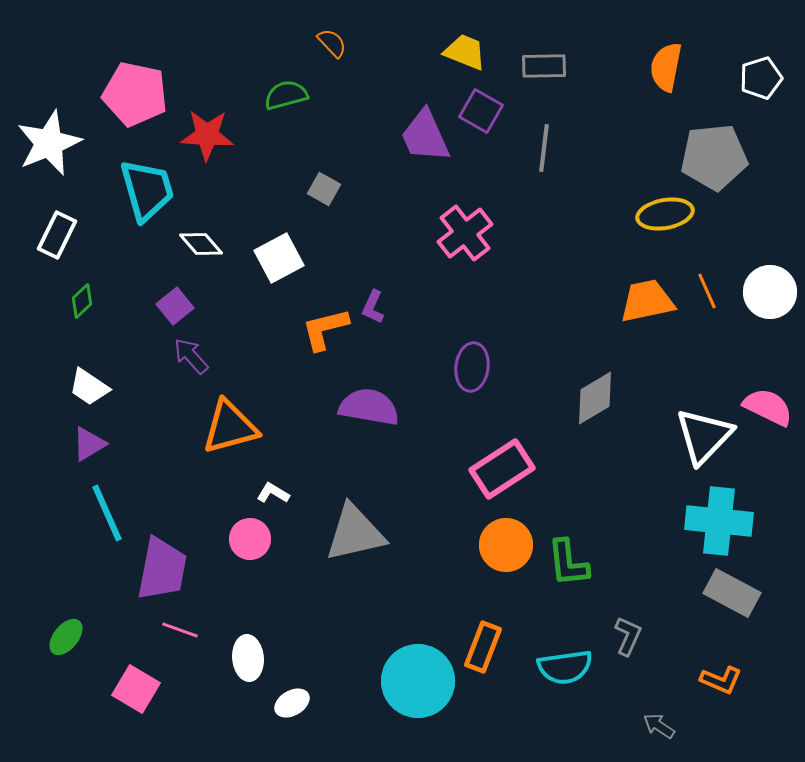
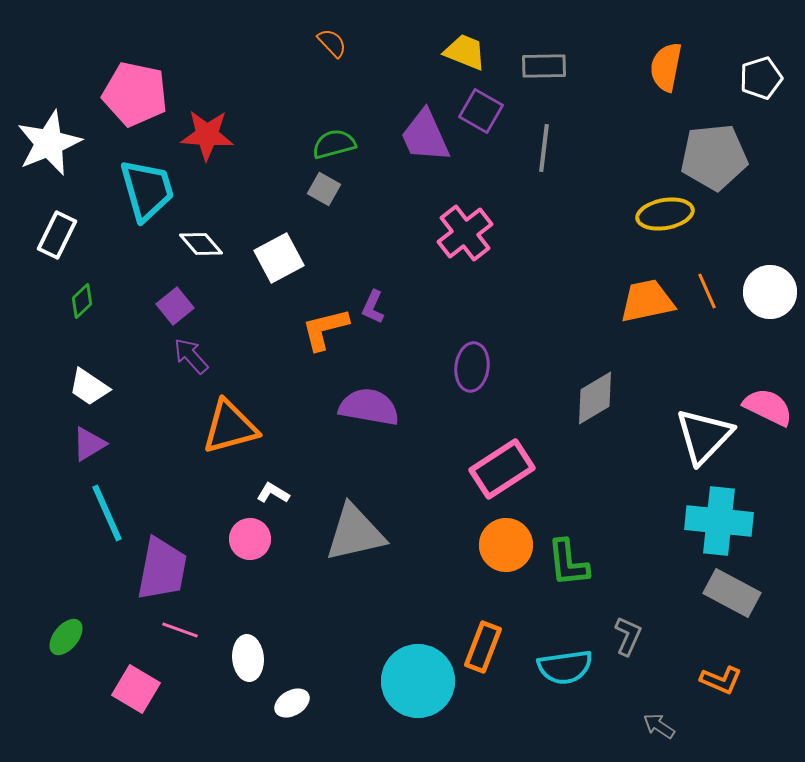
green semicircle at (286, 95): moved 48 px right, 49 px down
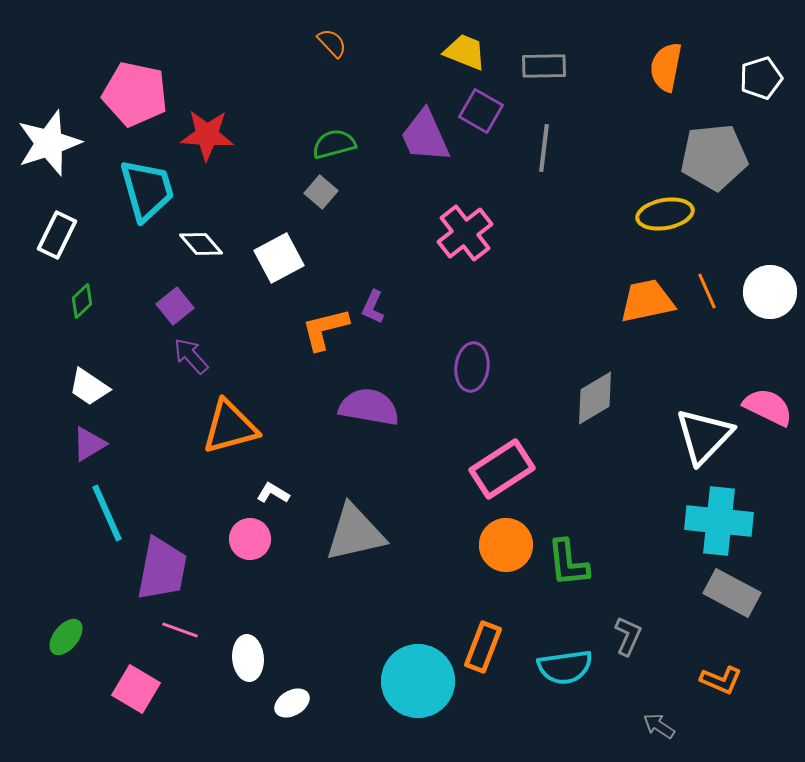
white star at (49, 143): rotated 4 degrees clockwise
gray square at (324, 189): moved 3 px left, 3 px down; rotated 12 degrees clockwise
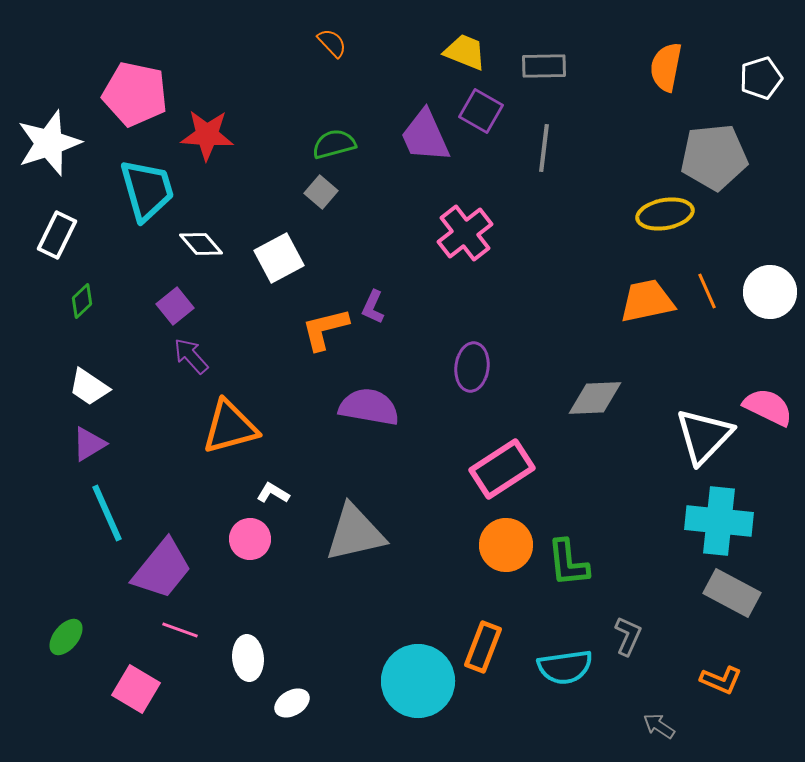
gray diamond at (595, 398): rotated 28 degrees clockwise
purple trapezoid at (162, 569): rotated 28 degrees clockwise
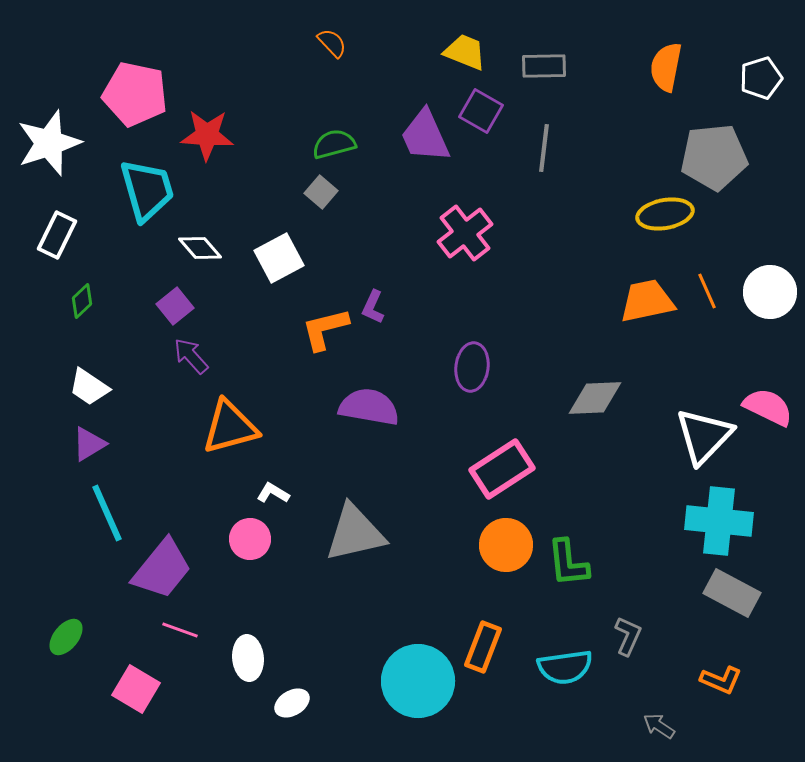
white diamond at (201, 244): moved 1 px left, 4 px down
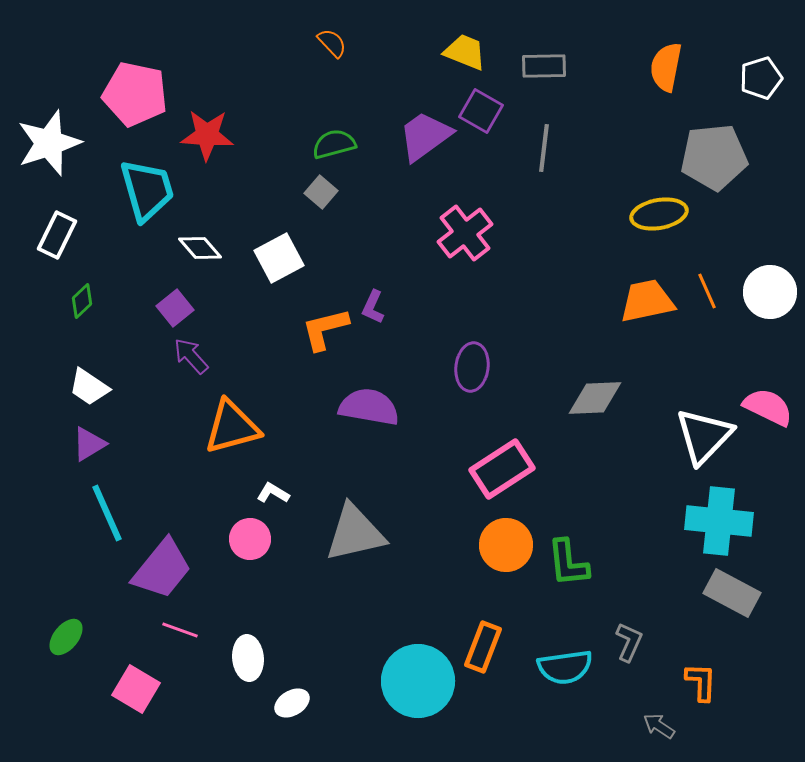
purple trapezoid at (425, 136): rotated 78 degrees clockwise
yellow ellipse at (665, 214): moved 6 px left
purple square at (175, 306): moved 2 px down
orange triangle at (230, 427): moved 2 px right
gray L-shape at (628, 636): moved 1 px right, 6 px down
orange L-shape at (721, 680): moved 20 px left, 2 px down; rotated 111 degrees counterclockwise
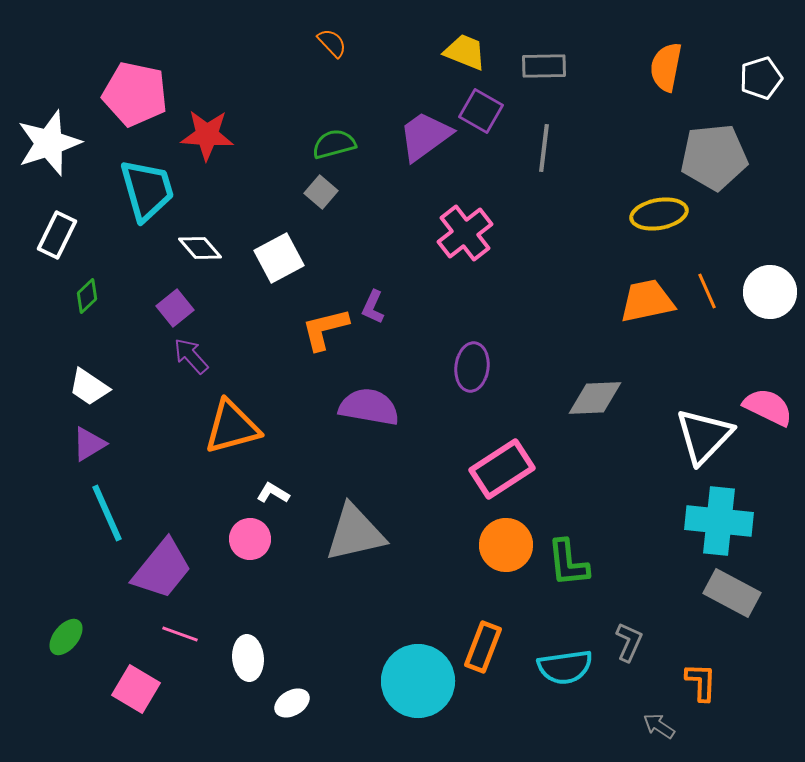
green diamond at (82, 301): moved 5 px right, 5 px up
pink line at (180, 630): moved 4 px down
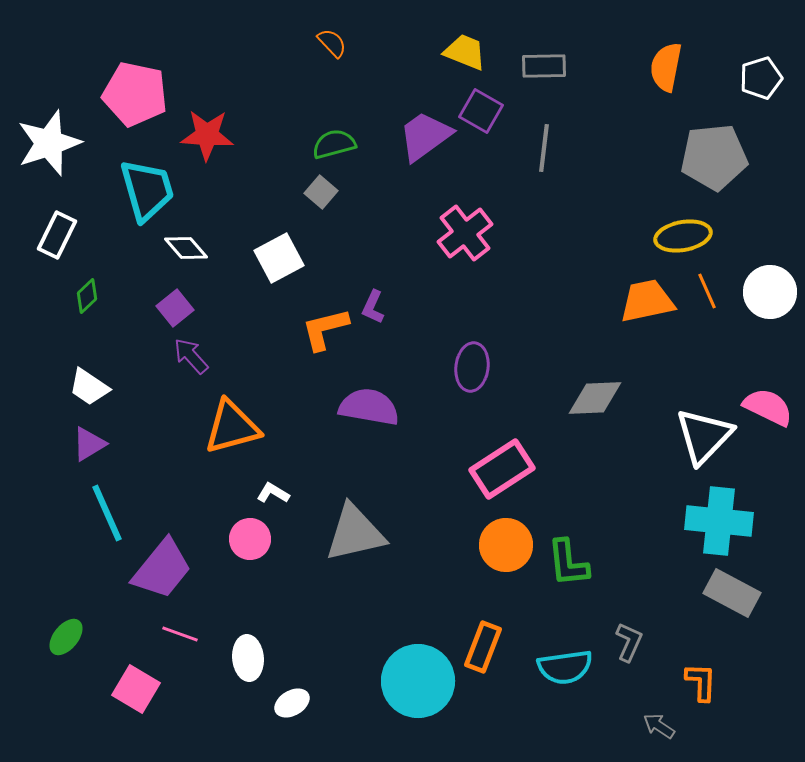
yellow ellipse at (659, 214): moved 24 px right, 22 px down
white diamond at (200, 248): moved 14 px left
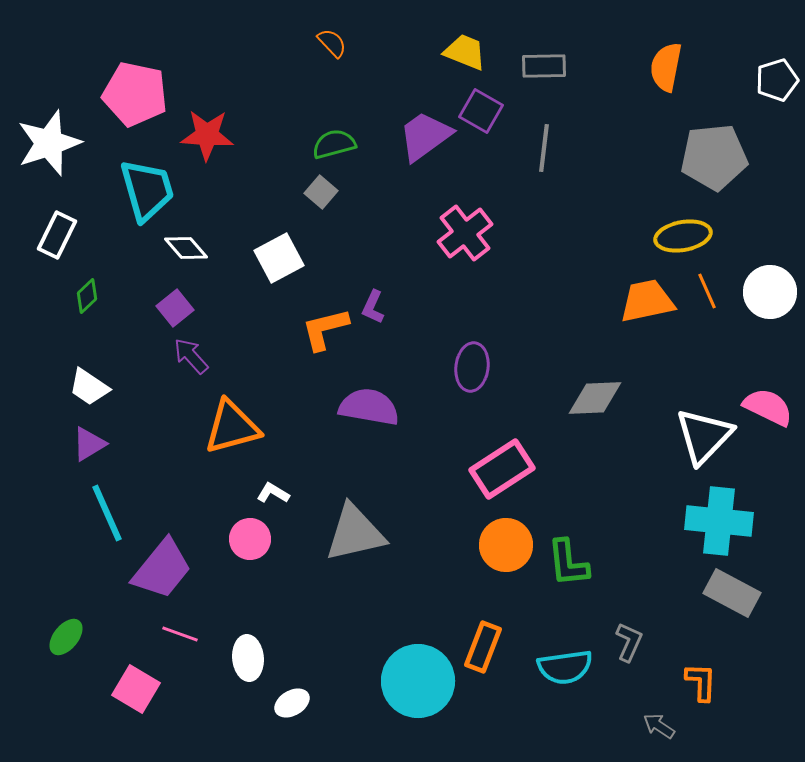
white pentagon at (761, 78): moved 16 px right, 2 px down
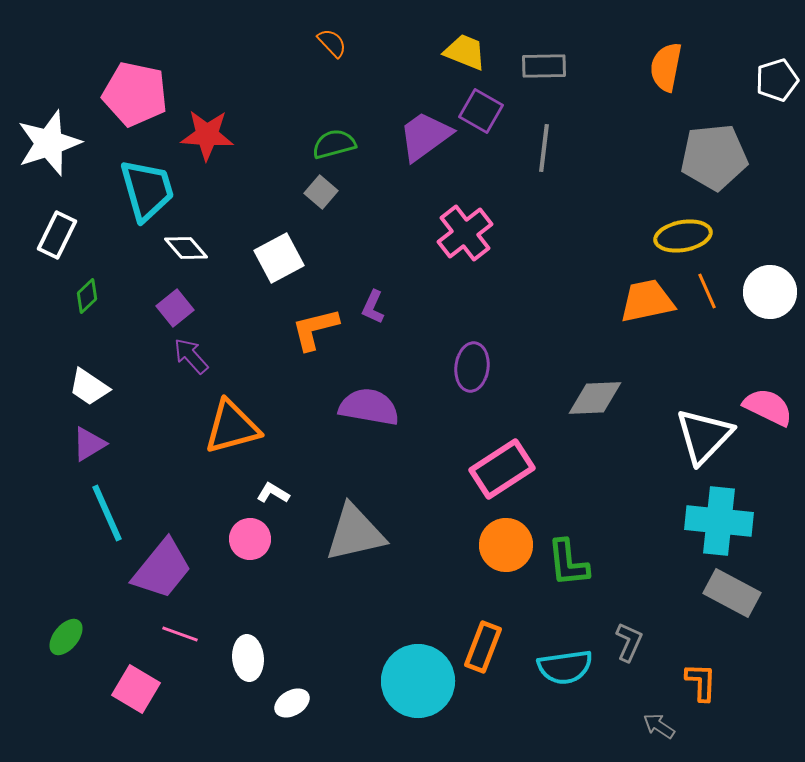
orange L-shape at (325, 329): moved 10 px left
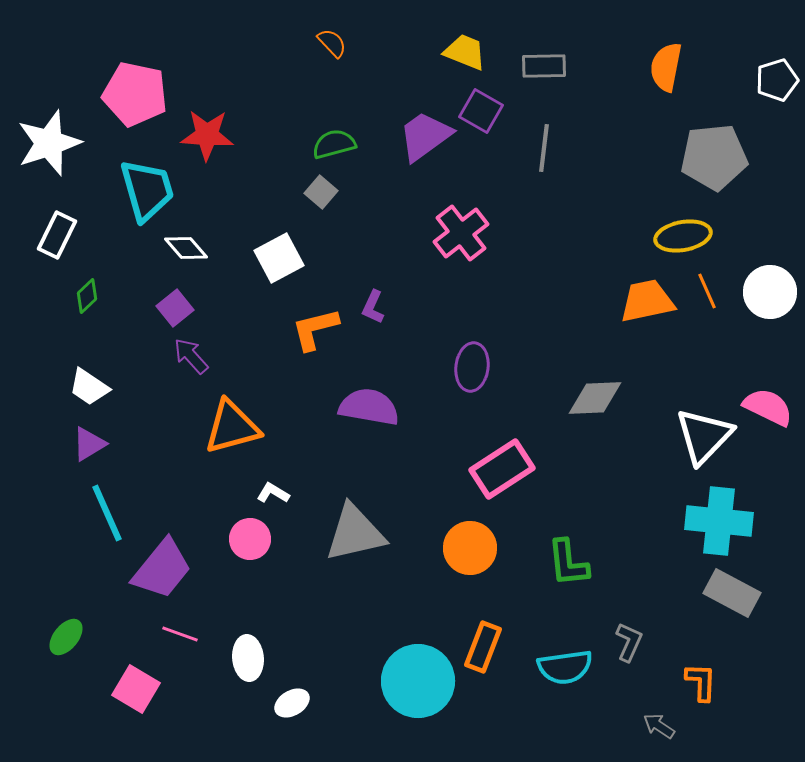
pink cross at (465, 233): moved 4 px left
orange circle at (506, 545): moved 36 px left, 3 px down
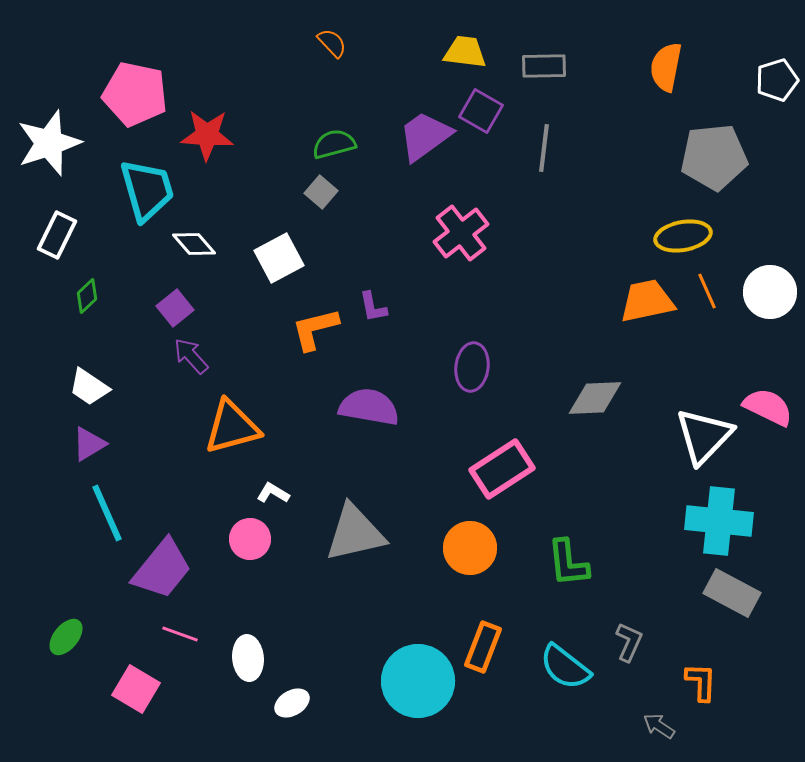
yellow trapezoid at (465, 52): rotated 15 degrees counterclockwise
white diamond at (186, 248): moved 8 px right, 4 px up
purple L-shape at (373, 307): rotated 36 degrees counterclockwise
cyan semicircle at (565, 667): rotated 46 degrees clockwise
